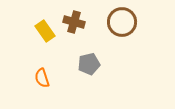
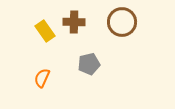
brown cross: rotated 15 degrees counterclockwise
orange semicircle: rotated 42 degrees clockwise
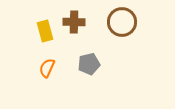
yellow rectangle: rotated 20 degrees clockwise
orange semicircle: moved 5 px right, 10 px up
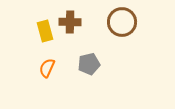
brown cross: moved 4 px left
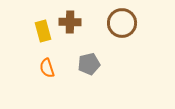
brown circle: moved 1 px down
yellow rectangle: moved 2 px left
orange semicircle: rotated 42 degrees counterclockwise
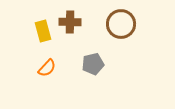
brown circle: moved 1 px left, 1 px down
gray pentagon: moved 4 px right
orange semicircle: rotated 120 degrees counterclockwise
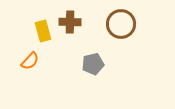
orange semicircle: moved 17 px left, 7 px up
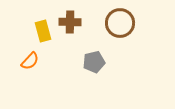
brown circle: moved 1 px left, 1 px up
gray pentagon: moved 1 px right, 2 px up
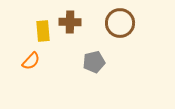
yellow rectangle: rotated 10 degrees clockwise
orange semicircle: moved 1 px right
